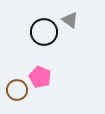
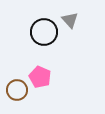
gray triangle: rotated 12 degrees clockwise
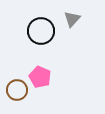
gray triangle: moved 2 px right, 1 px up; rotated 24 degrees clockwise
black circle: moved 3 px left, 1 px up
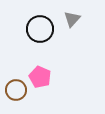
black circle: moved 1 px left, 2 px up
brown circle: moved 1 px left
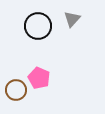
black circle: moved 2 px left, 3 px up
pink pentagon: moved 1 px left, 1 px down
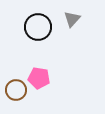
black circle: moved 1 px down
pink pentagon: rotated 15 degrees counterclockwise
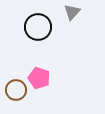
gray triangle: moved 7 px up
pink pentagon: rotated 10 degrees clockwise
